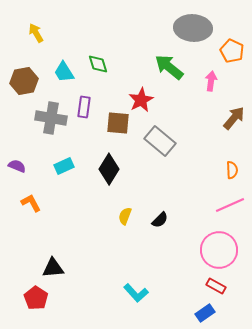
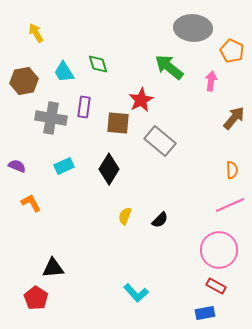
blue rectangle: rotated 24 degrees clockwise
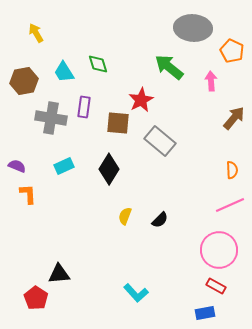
pink arrow: rotated 12 degrees counterclockwise
orange L-shape: moved 3 px left, 9 px up; rotated 25 degrees clockwise
black triangle: moved 6 px right, 6 px down
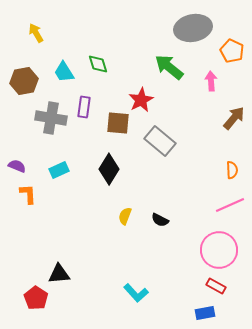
gray ellipse: rotated 15 degrees counterclockwise
cyan rectangle: moved 5 px left, 4 px down
black semicircle: rotated 72 degrees clockwise
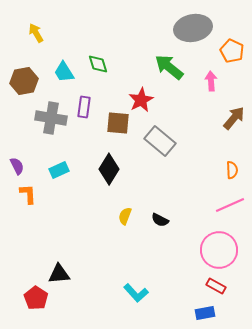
purple semicircle: rotated 42 degrees clockwise
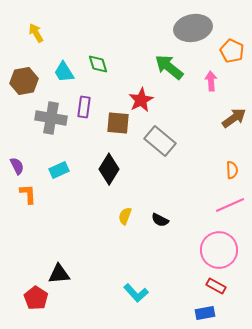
brown arrow: rotated 15 degrees clockwise
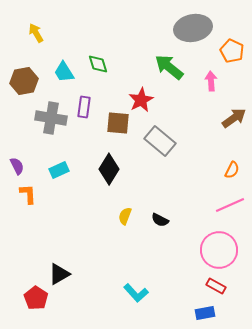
orange semicircle: rotated 30 degrees clockwise
black triangle: rotated 25 degrees counterclockwise
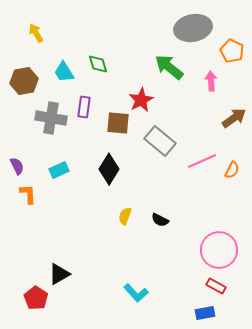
pink line: moved 28 px left, 44 px up
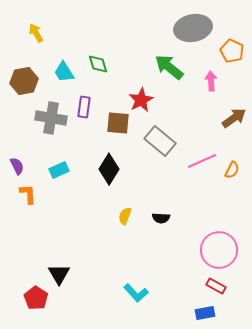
black semicircle: moved 1 px right, 2 px up; rotated 24 degrees counterclockwise
black triangle: rotated 30 degrees counterclockwise
